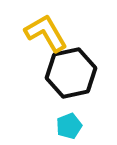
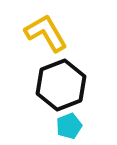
black hexagon: moved 10 px left, 12 px down; rotated 9 degrees counterclockwise
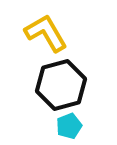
black hexagon: rotated 6 degrees clockwise
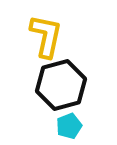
yellow L-shape: moved 3 px down; rotated 42 degrees clockwise
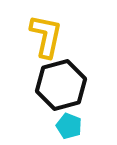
cyan pentagon: rotated 30 degrees counterclockwise
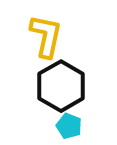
black hexagon: moved 1 px down; rotated 15 degrees counterclockwise
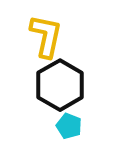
black hexagon: moved 1 px left, 1 px up
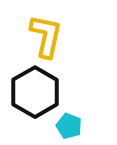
black hexagon: moved 25 px left, 7 px down
